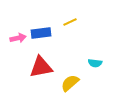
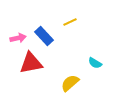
blue rectangle: moved 3 px right, 3 px down; rotated 54 degrees clockwise
cyan semicircle: rotated 24 degrees clockwise
red triangle: moved 10 px left, 4 px up
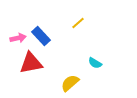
yellow line: moved 8 px right, 1 px down; rotated 16 degrees counterclockwise
blue rectangle: moved 3 px left
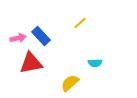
yellow line: moved 2 px right
cyan semicircle: rotated 32 degrees counterclockwise
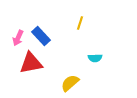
yellow line: rotated 32 degrees counterclockwise
pink arrow: rotated 126 degrees clockwise
cyan semicircle: moved 5 px up
